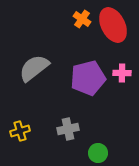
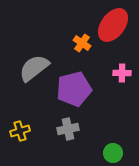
orange cross: moved 24 px down
red ellipse: rotated 64 degrees clockwise
purple pentagon: moved 14 px left, 11 px down
green circle: moved 15 px right
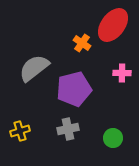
green circle: moved 15 px up
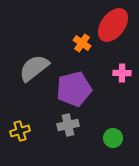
gray cross: moved 4 px up
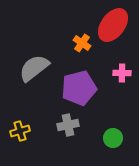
purple pentagon: moved 5 px right, 1 px up
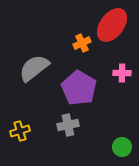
red ellipse: moved 1 px left
orange cross: rotated 30 degrees clockwise
purple pentagon: rotated 28 degrees counterclockwise
green circle: moved 9 px right, 9 px down
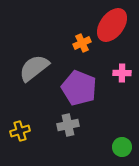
purple pentagon: rotated 8 degrees counterclockwise
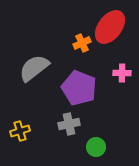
red ellipse: moved 2 px left, 2 px down
gray cross: moved 1 px right, 1 px up
green circle: moved 26 px left
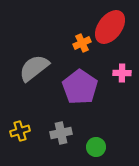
purple pentagon: moved 1 px right, 1 px up; rotated 12 degrees clockwise
gray cross: moved 8 px left, 9 px down
